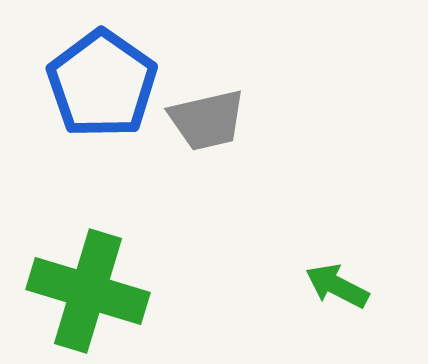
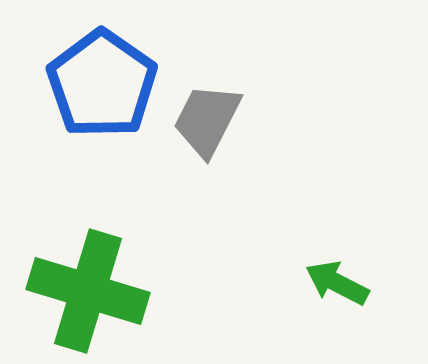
gray trapezoid: rotated 130 degrees clockwise
green arrow: moved 3 px up
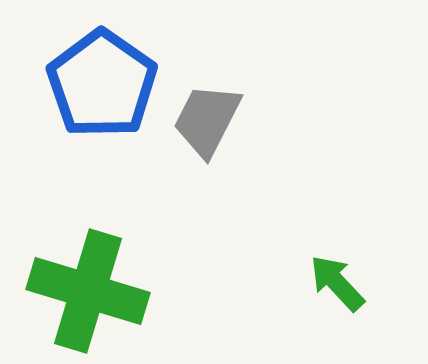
green arrow: rotated 20 degrees clockwise
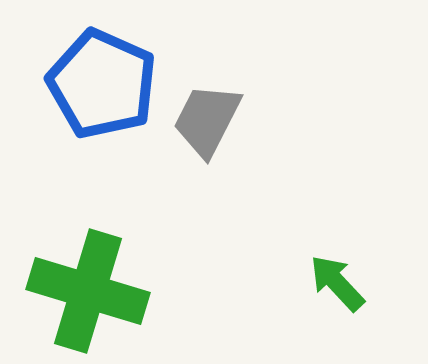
blue pentagon: rotated 11 degrees counterclockwise
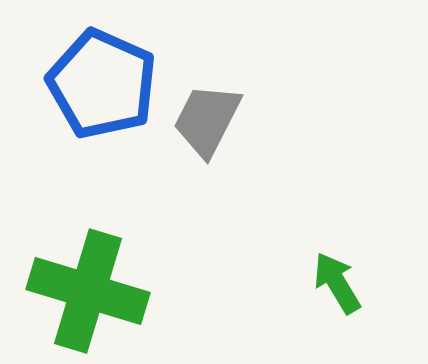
green arrow: rotated 12 degrees clockwise
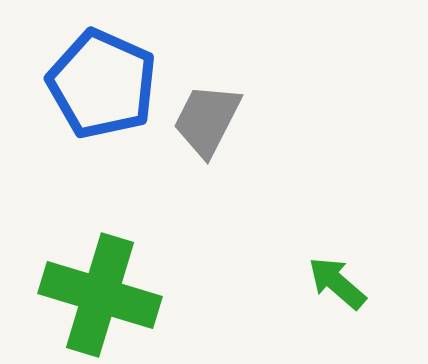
green arrow: rotated 18 degrees counterclockwise
green cross: moved 12 px right, 4 px down
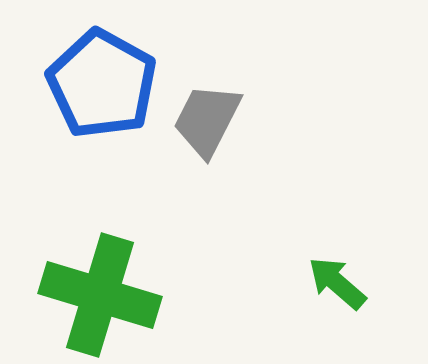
blue pentagon: rotated 5 degrees clockwise
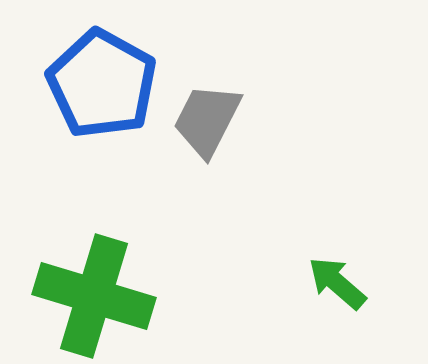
green cross: moved 6 px left, 1 px down
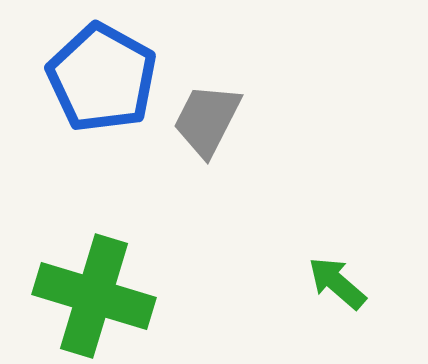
blue pentagon: moved 6 px up
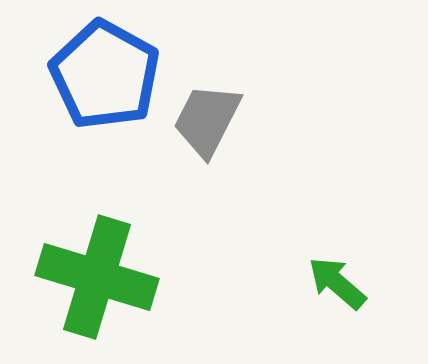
blue pentagon: moved 3 px right, 3 px up
green cross: moved 3 px right, 19 px up
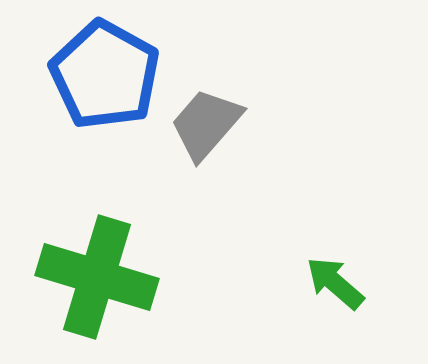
gray trapezoid: moved 1 px left, 4 px down; rotated 14 degrees clockwise
green arrow: moved 2 px left
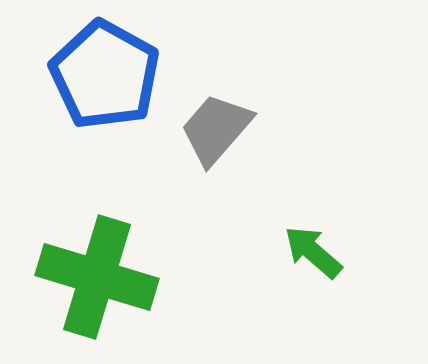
gray trapezoid: moved 10 px right, 5 px down
green arrow: moved 22 px left, 31 px up
